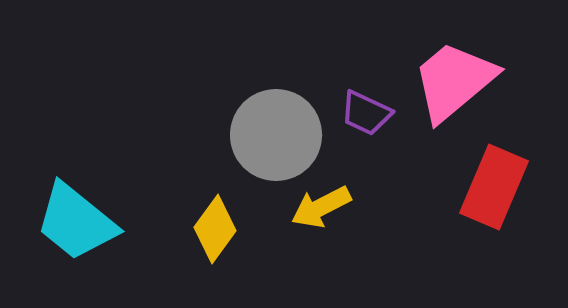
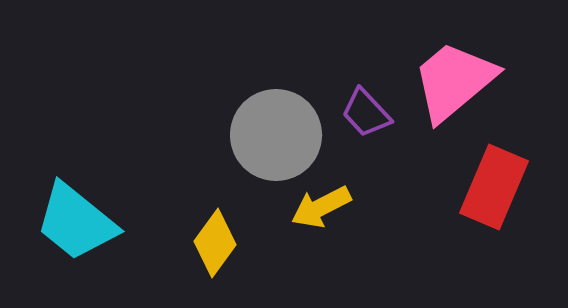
purple trapezoid: rotated 22 degrees clockwise
yellow diamond: moved 14 px down
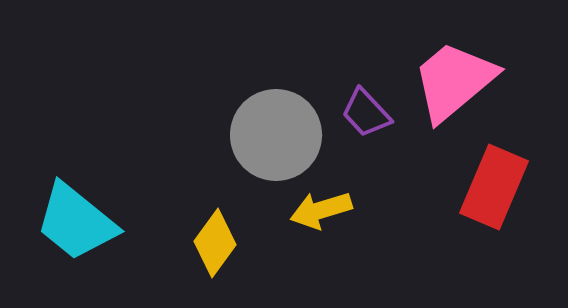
yellow arrow: moved 3 px down; rotated 10 degrees clockwise
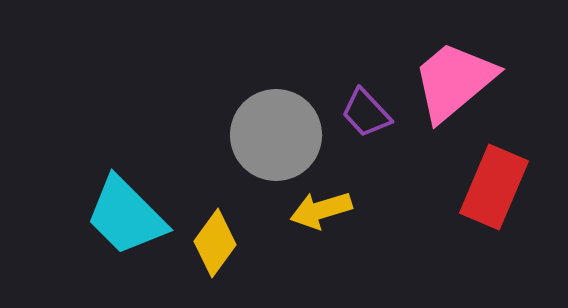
cyan trapezoid: moved 50 px right, 6 px up; rotated 6 degrees clockwise
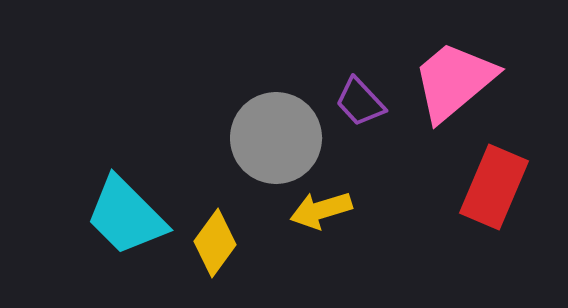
purple trapezoid: moved 6 px left, 11 px up
gray circle: moved 3 px down
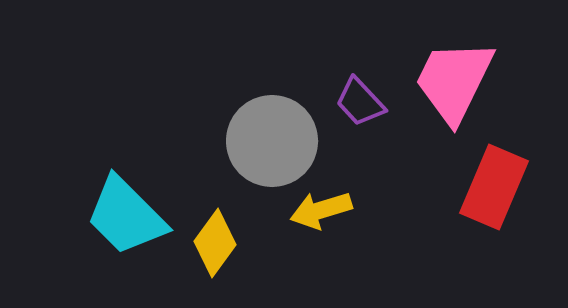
pink trapezoid: rotated 24 degrees counterclockwise
gray circle: moved 4 px left, 3 px down
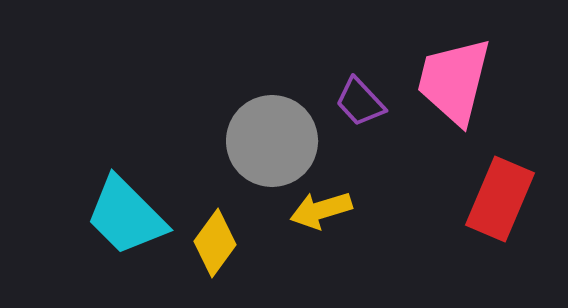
pink trapezoid: rotated 12 degrees counterclockwise
red rectangle: moved 6 px right, 12 px down
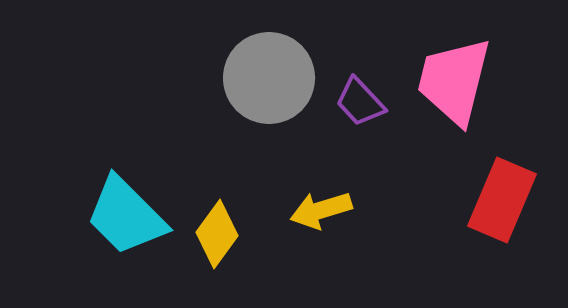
gray circle: moved 3 px left, 63 px up
red rectangle: moved 2 px right, 1 px down
yellow diamond: moved 2 px right, 9 px up
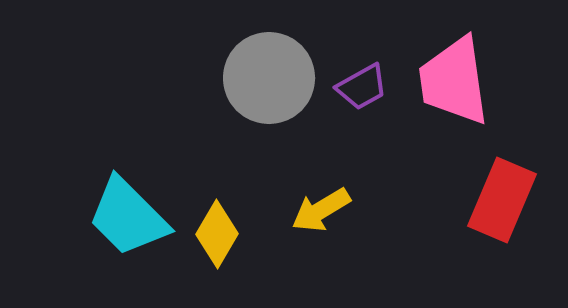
pink trapezoid: rotated 22 degrees counterclockwise
purple trapezoid: moved 2 px right, 15 px up; rotated 76 degrees counterclockwise
yellow arrow: rotated 14 degrees counterclockwise
cyan trapezoid: moved 2 px right, 1 px down
yellow diamond: rotated 6 degrees counterclockwise
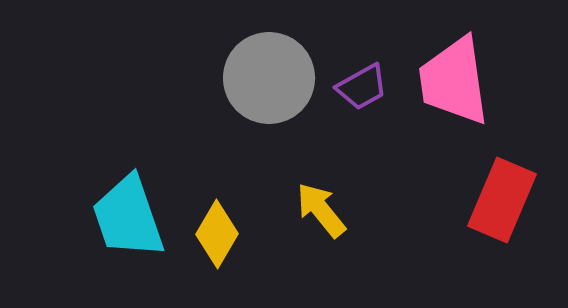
yellow arrow: rotated 82 degrees clockwise
cyan trapezoid: rotated 26 degrees clockwise
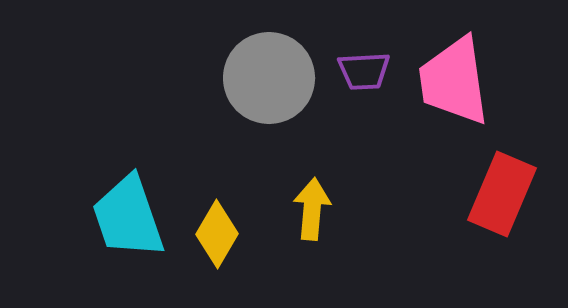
purple trapezoid: moved 2 px right, 16 px up; rotated 26 degrees clockwise
red rectangle: moved 6 px up
yellow arrow: moved 9 px left, 1 px up; rotated 44 degrees clockwise
